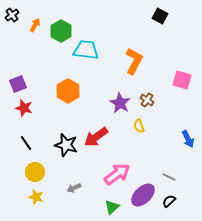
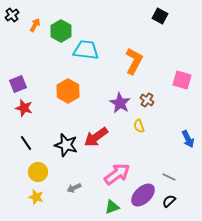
yellow circle: moved 3 px right
green triangle: rotated 21 degrees clockwise
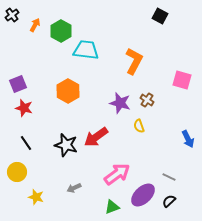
purple star: rotated 15 degrees counterclockwise
yellow circle: moved 21 px left
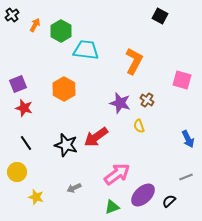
orange hexagon: moved 4 px left, 2 px up
gray line: moved 17 px right; rotated 48 degrees counterclockwise
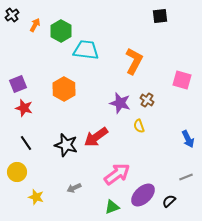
black square: rotated 35 degrees counterclockwise
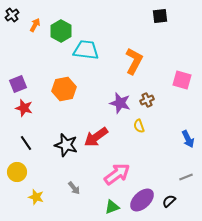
orange hexagon: rotated 20 degrees clockwise
brown cross: rotated 32 degrees clockwise
gray arrow: rotated 104 degrees counterclockwise
purple ellipse: moved 1 px left, 5 px down
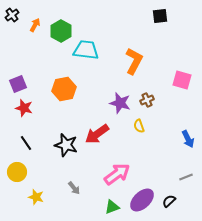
red arrow: moved 1 px right, 3 px up
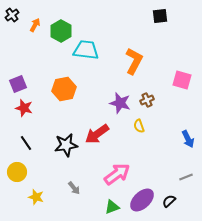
black star: rotated 25 degrees counterclockwise
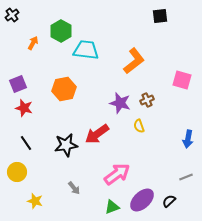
orange arrow: moved 2 px left, 18 px down
orange L-shape: rotated 24 degrees clockwise
blue arrow: rotated 36 degrees clockwise
yellow star: moved 1 px left, 4 px down
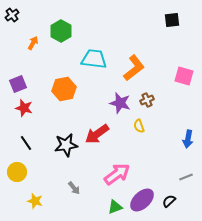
black square: moved 12 px right, 4 px down
cyan trapezoid: moved 8 px right, 9 px down
orange L-shape: moved 7 px down
pink square: moved 2 px right, 4 px up
green triangle: moved 3 px right
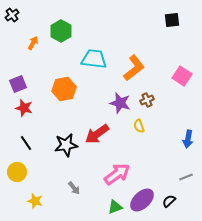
pink square: moved 2 px left; rotated 18 degrees clockwise
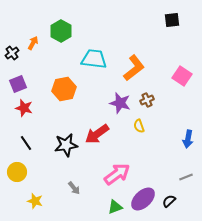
black cross: moved 38 px down
purple ellipse: moved 1 px right, 1 px up
